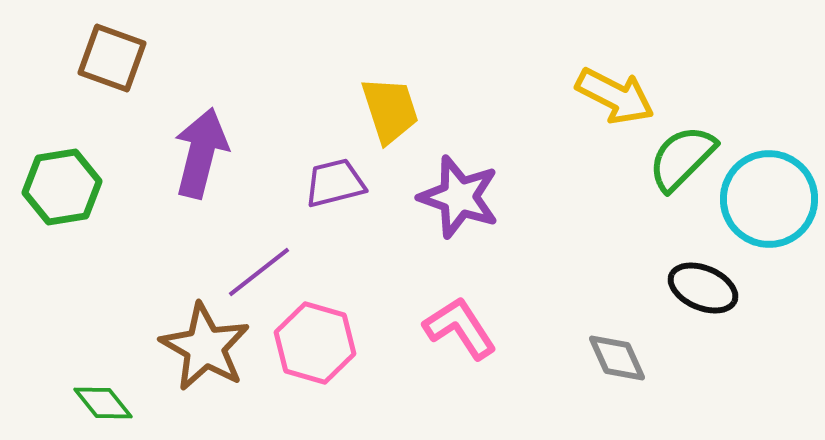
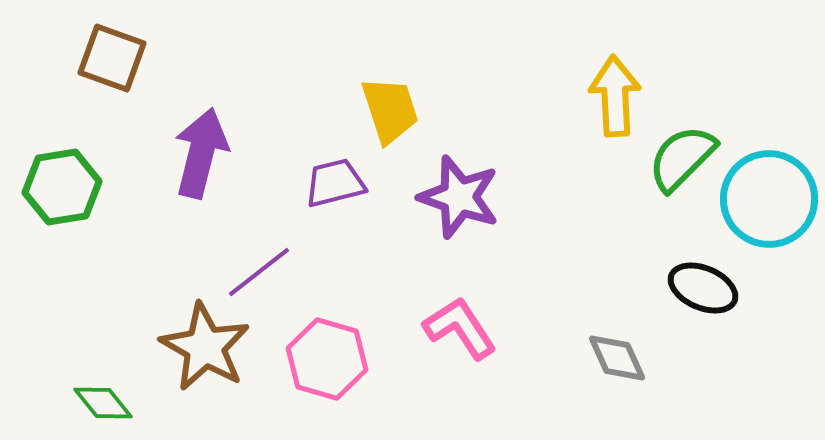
yellow arrow: rotated 120 degrees counterclockwise
pink hexagon: moved 12 px right, 16 px down
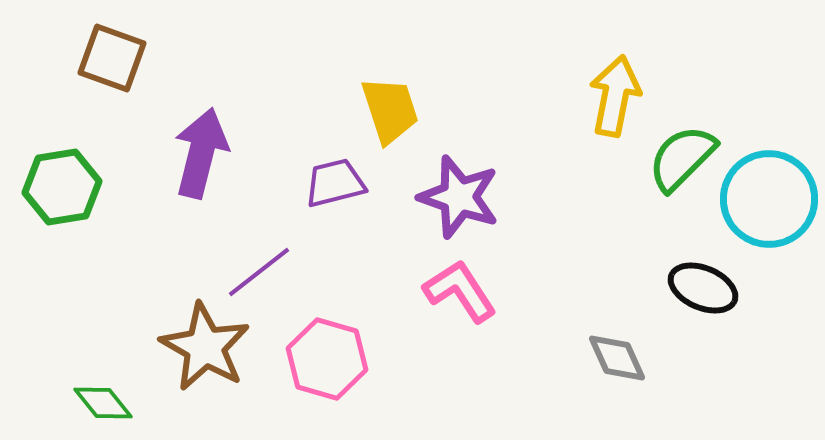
yellow arrow: rotated 14 degrees clockwise
pink L-shape: moved 37 px up
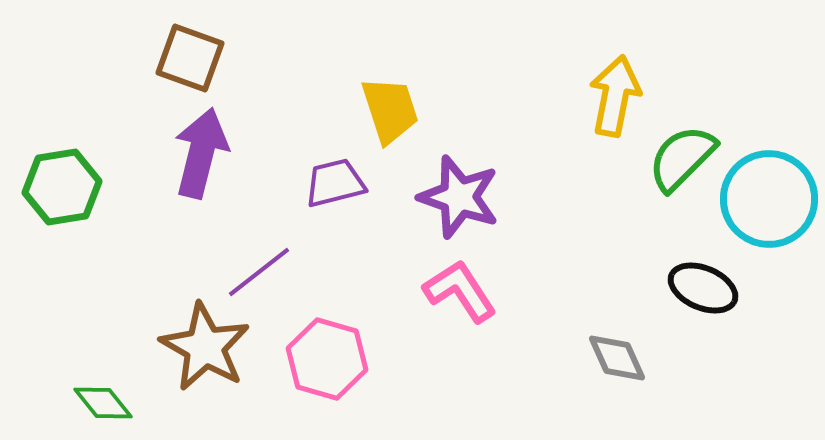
brown square: moved 78 px right
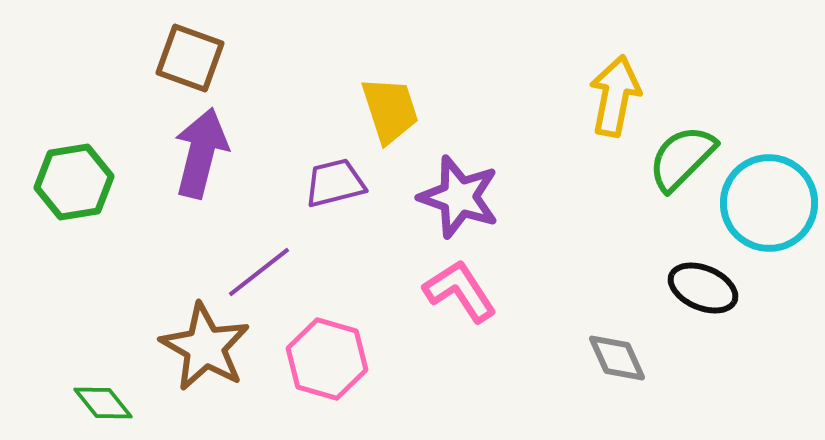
green hexagon: moved 12 px right, 5 px up
cyan circle: moved 4 px down
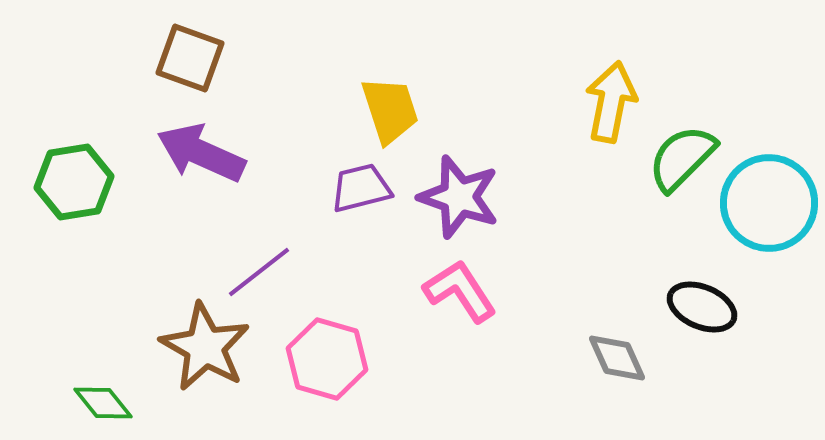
yellow arrow: moved 4 px left, 6 px down
purple arrow: rotated 80 degrees counterclockwise
purple trapezoid: moved 26 px right, 5 px down
black ellipse: moved 1 px left, 19 px down
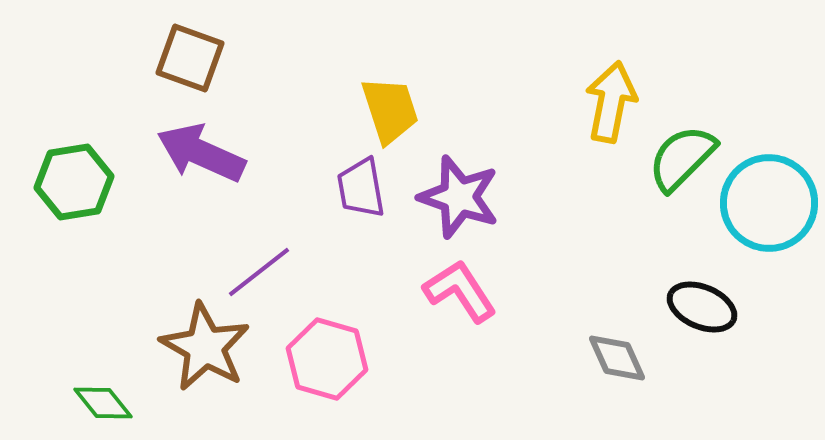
purple trapezoid: rotated 86 degrees counterclockwise
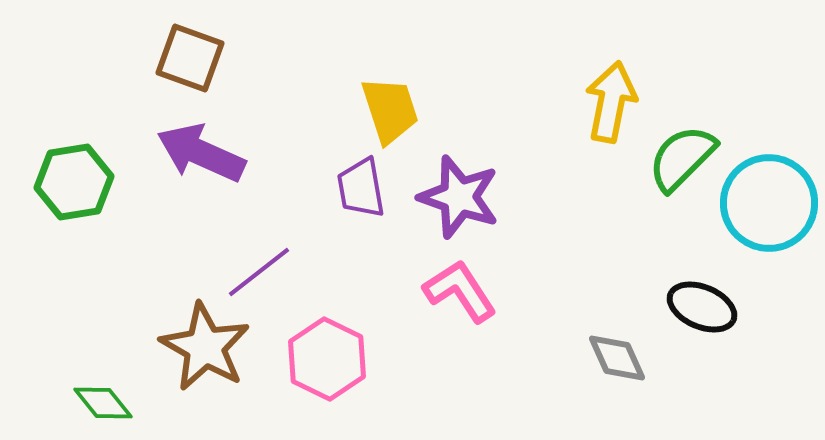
pink hexagon: rotated 10 degrees clockwise
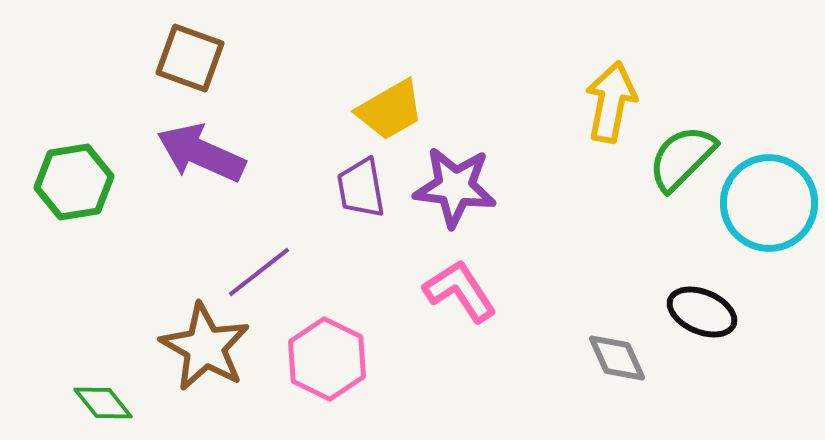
yellow trapezoid: rotated 78 degrees clockwise
purple star: moved 4 px left, 10 px up; rotated 12 degrees counterclockwise
black ellipse: moved 5 px down
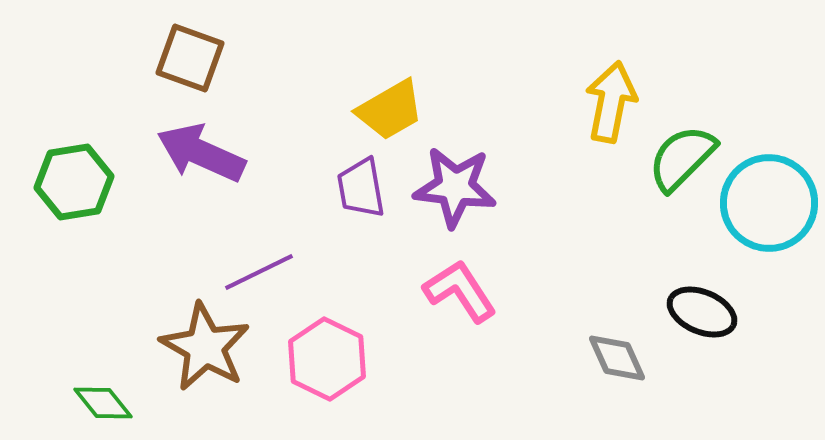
purple line: rotated 12 degrees clockwise
